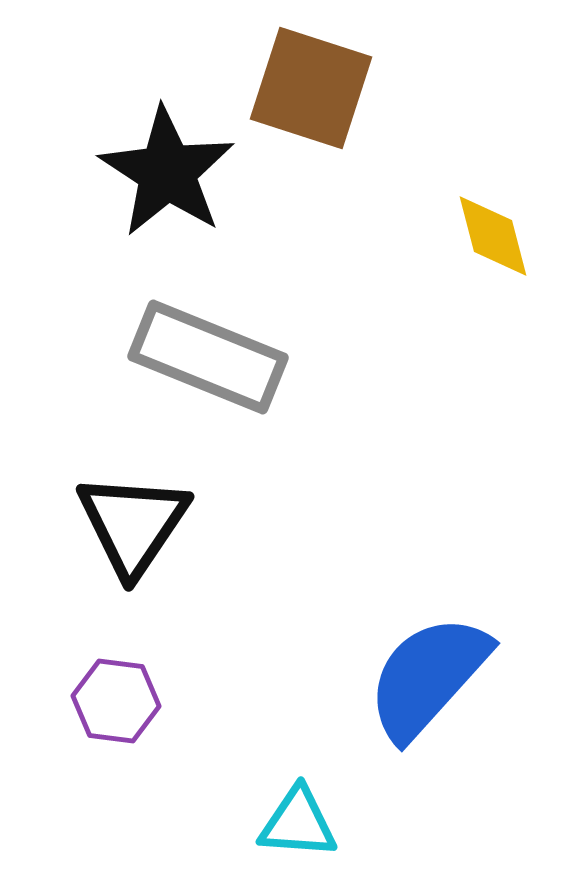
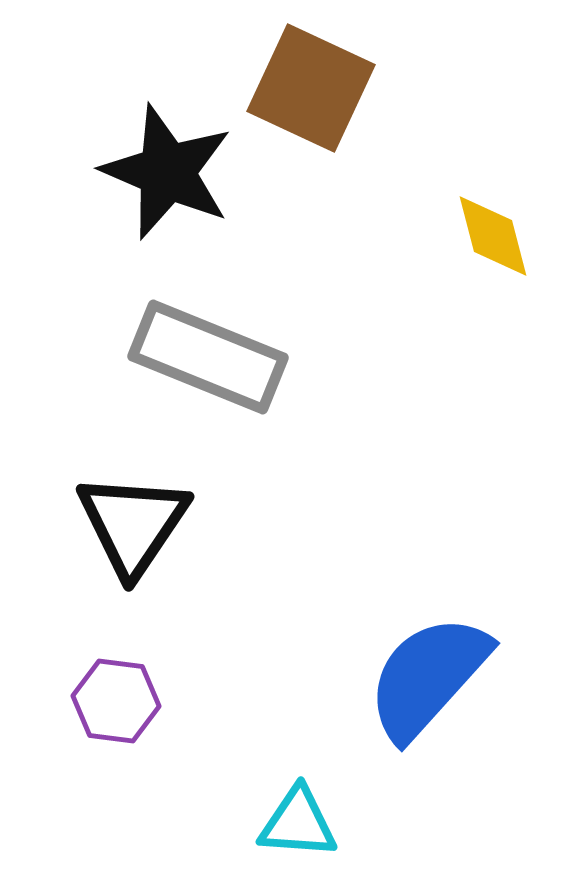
brown square: rotated 7 degrees clockwise
black star: rotated 10 degrees counterclockwise
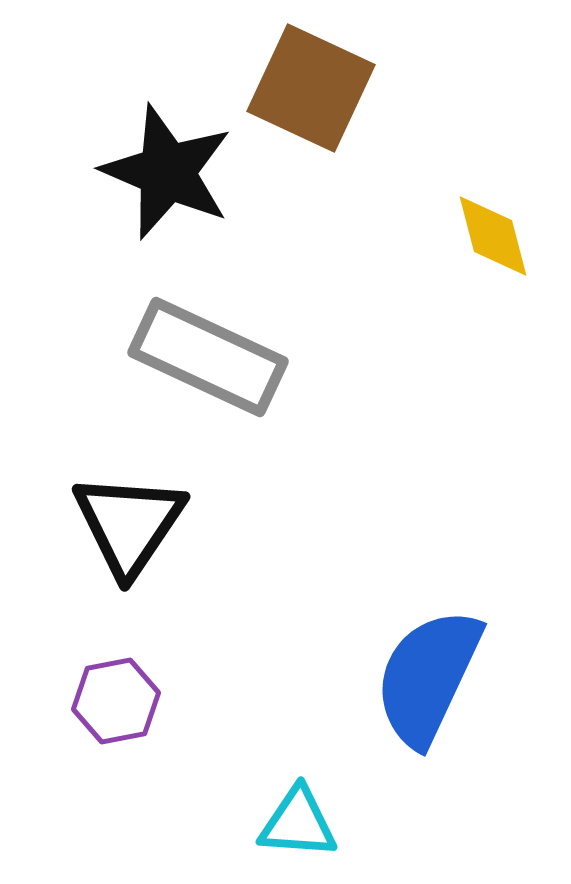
gray rectangle: rotated 3 degrees clockwise
black triangle: moved 4 px left
blue semicircle: rotated 17 degrees counterclockwise
purple hexagon: rotated 18 degrees counterclockwise
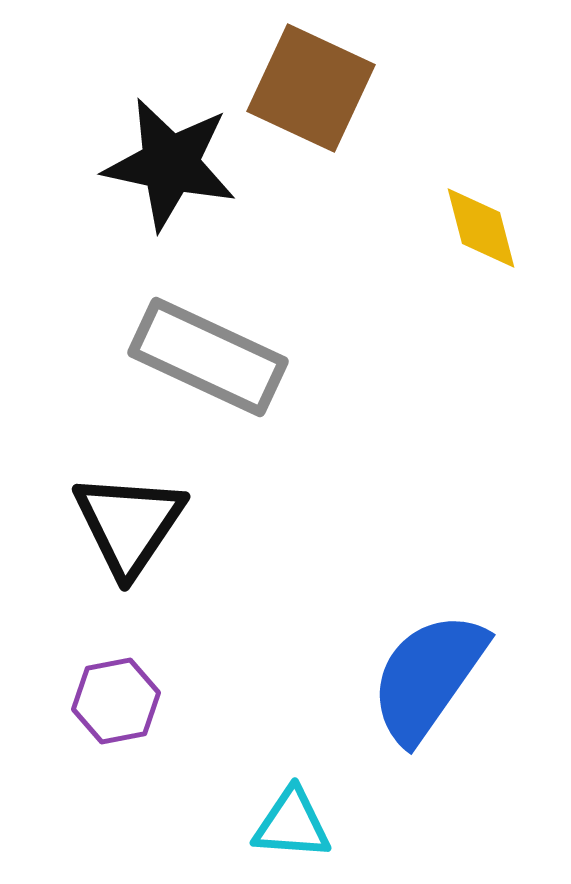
black star: moved 3 px right, 8 px up; rotated 11 degrees counterclockwise
yellow diamond: moved 12 px left, 8 px up
blue semicircle: rotated 10 degrees clockwise
cyan triangle: moved 6 px left, 1 px down
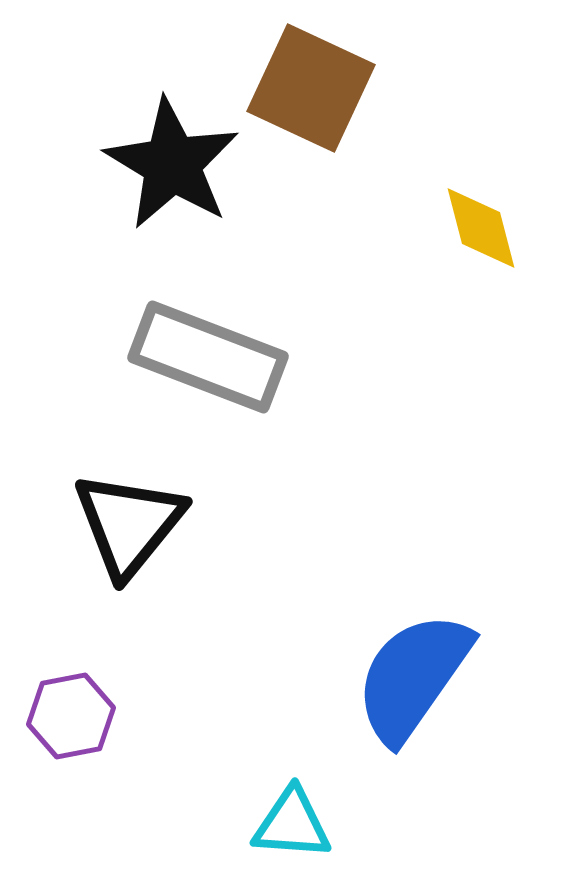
black star: moved 2 px right; rotated 19 degrees clockwise
gray rectangle: rotated 4 degrees counterclockwise
black triangle: rotated 5 degrees clockwise
blue semicircle: moved 15 px left
purple hexagon: moved 45 px left, 15 px down
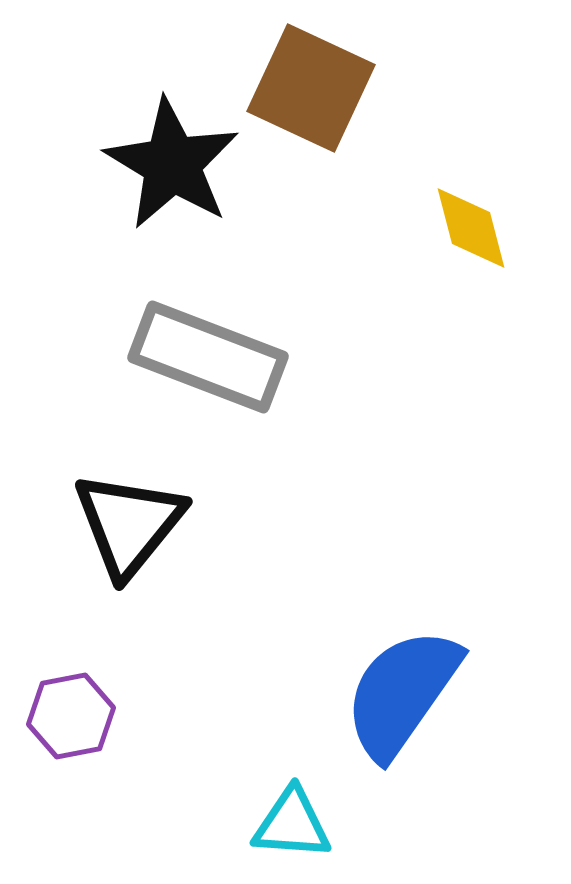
yellow diamond: moved 10 px left
blue semicircle: moved 11 px left, 16 px down
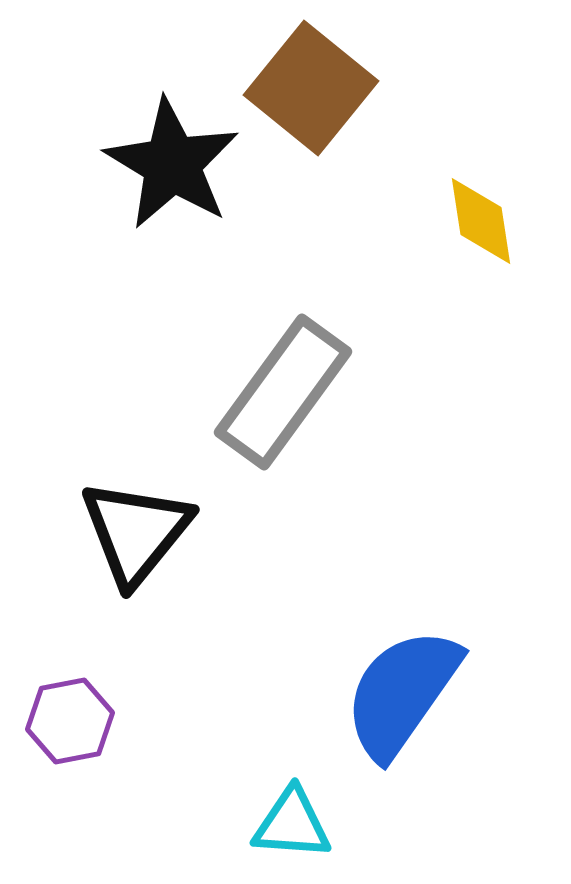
brown square: rotated 14 degrees clockwise
yellow diamond: moved 10 px right, 7 px up; rotated 6 degrees clockwise
gray rectangle: moved 75 px right, 35 px down; rotated 75 degrees counterclockwise
black triangle: moved 7 px right, 8 px down
purple hexagon: moved 1 px left, 5 px down
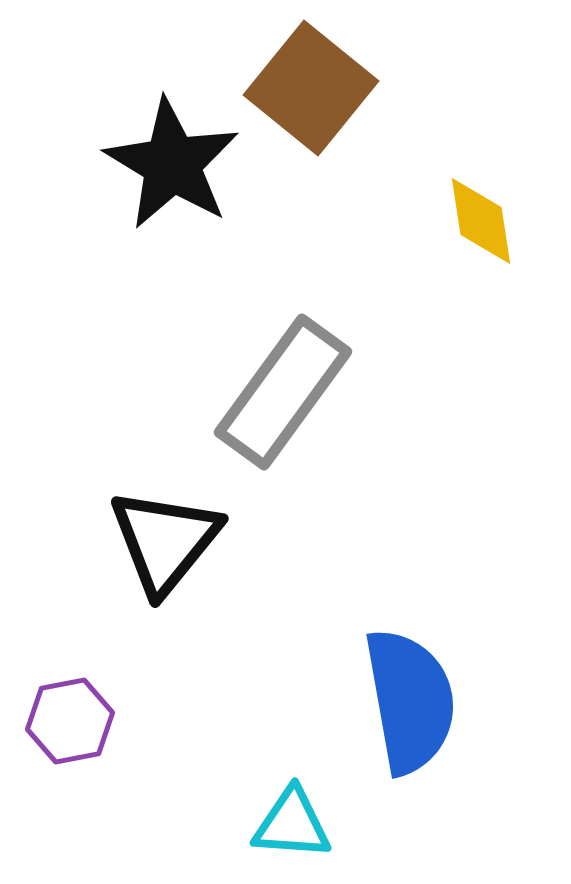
black triangle: moved 29 px right, 9 px down
blue semicircle: moved 8 px right, 8 px down; rotated 135 degrees clockwise
